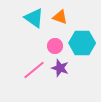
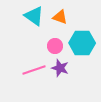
cyan triangle: moved 2 px up
pink line: rotated 20 degrees clockwise
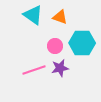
cyan triangle: moved 1 px left, 1 px up
purple star: rotated 30 degrees counterclockwise
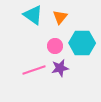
orange triangle: rotated 49 degrees clockwise
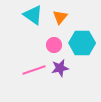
pink circle: moved 1 px left, 1 px up
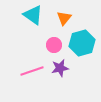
orange triangle: moved 4 px right, 1 px down
cyan hexagon: rotated 15 degrees counterclockwise
pink line: moved 2 px left, 1 px down
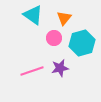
pink circle: moved 7 px up
